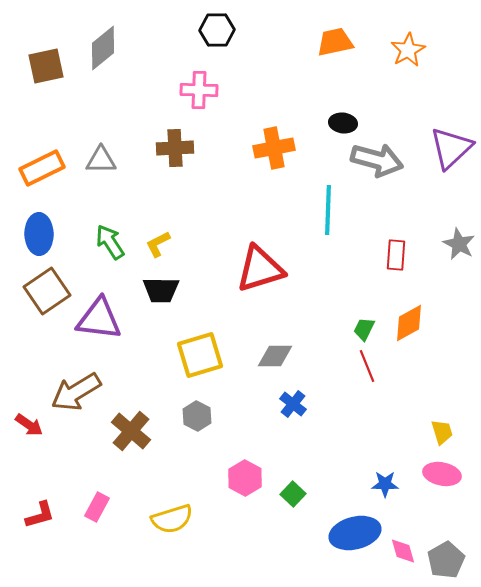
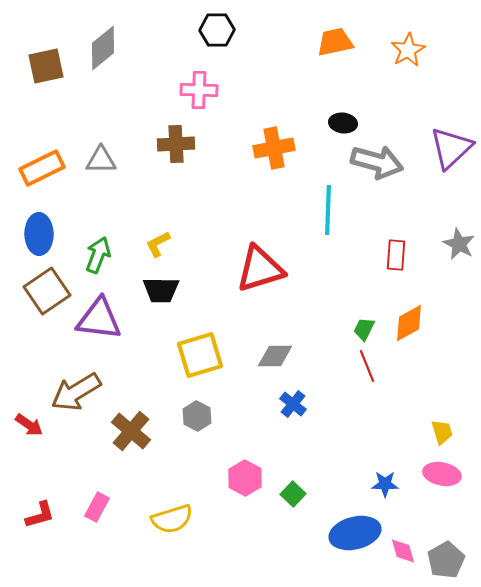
brown cross at (175, 148): moved 1 px right, 4 px up
gray arrow at (377, 160): moved 2 px down
green arrow at (110, 242): moved 12 px left, 13 px down; rotated 54 degrees clockwise
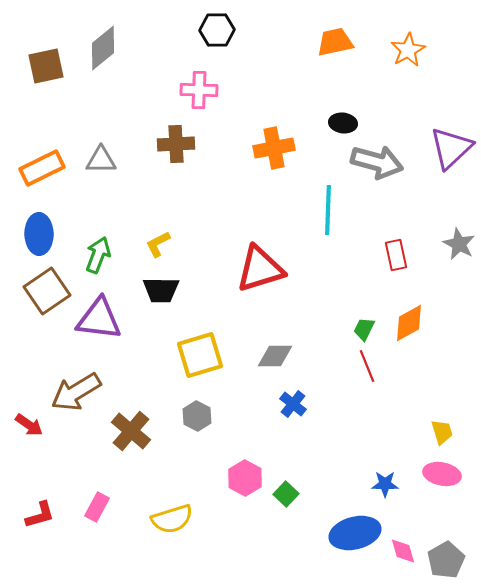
red rectangle at (396, 255): rotated 16 degrees counterclockwise
green square at (293, 494): moved 7 px left
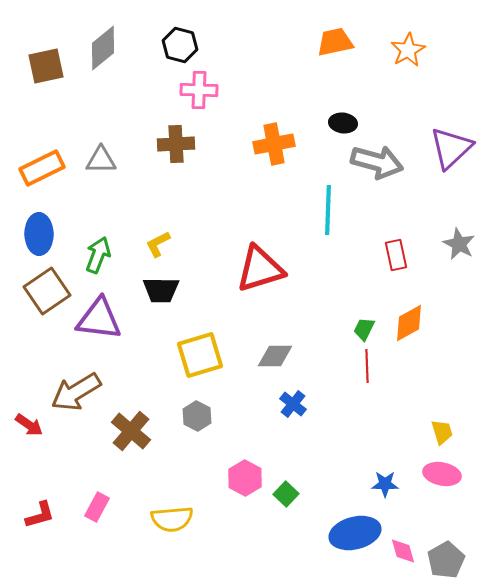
black hexagon at (217, 30): moved 37 px left, 15 px down; rotated 16 degrees clockwise
orange cross at (274, 148): moved 4 px up
red line at (367, 366): rotated 20 degrees clockwise
yellow semicircle at (172, 519): rotated 12 degrees clockwise
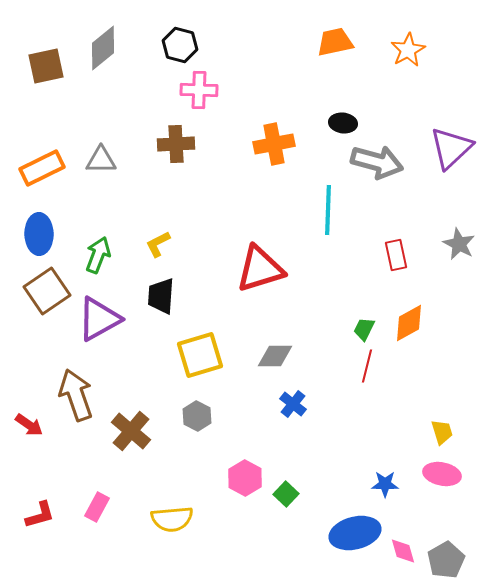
black trapezoid at (161, 290): moved 6 px down; rotated 93 degrees clockwise
purple triangle at (99, 319): rotated 36 degrees counterclockwise
red line at (367, 366): rotated 16 degrees clockwise
brown arrow at (76, 392): moved 3 px down; rotated 102 degrees clockwise
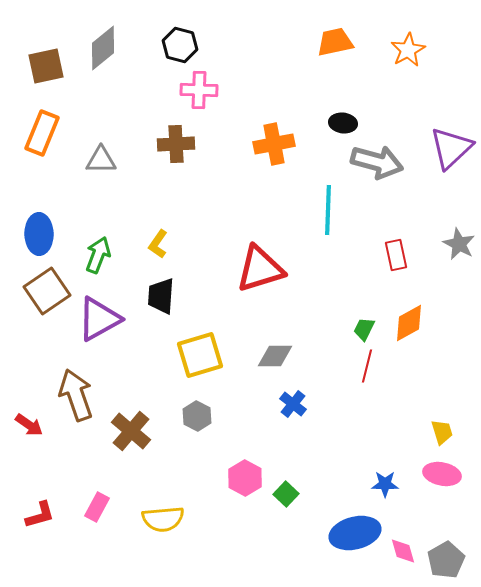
orange rectangle at (42, 168): moved 35 px up; rotated 42 degrees counterclockwise
yellow L-shape at (158, 244): rotated 28 degrees counterclockwise
yellow semicircle at (172, 519): moved 9 px left
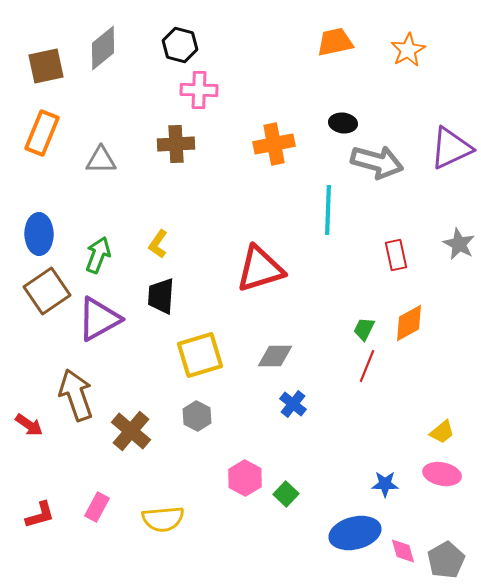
purple triangle at (451, 148): rotated 18 degrees clockwise
red line at (367, 366): rotated 8 degrees clockwise
yellow trapezoid at (442, 432): rotated 68 degrees clockwise
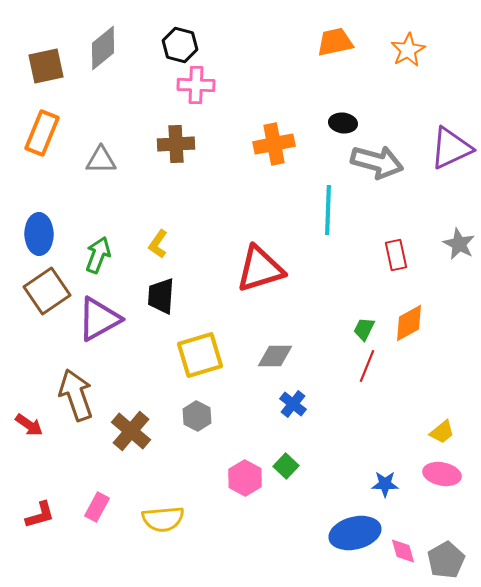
pink cross at (199, 90): moved 3 px left, 5 px up
green square at (286, 494): moved 28 px up
